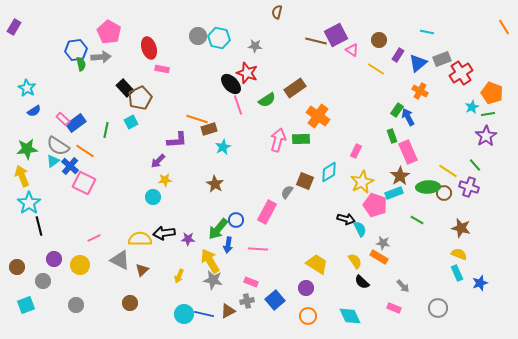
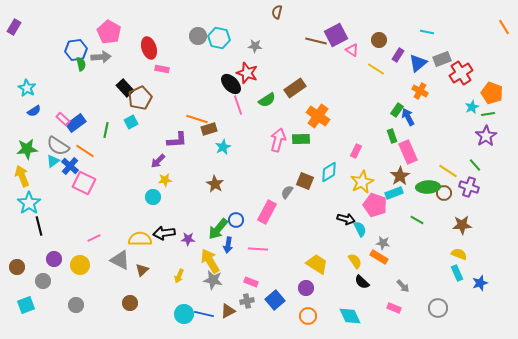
brown star at (461, 228): moved 1 px right, 3 px up; rotated 18 degrees counterclockwise
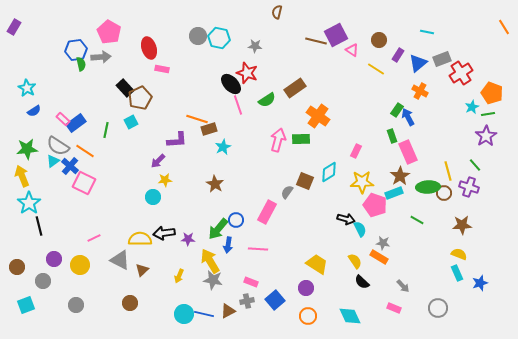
yellow line at (448, 171): rotated 42 degrees clockwise
yellow star at (362, 182): rotated 25 degrees clockwise
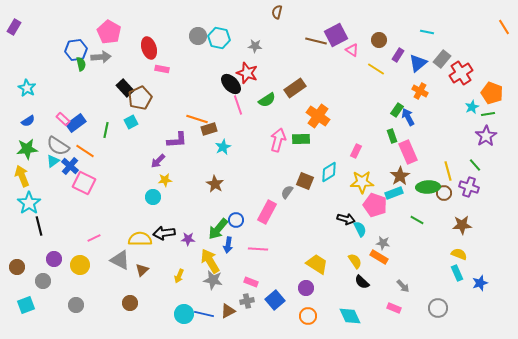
gray rectangle at (442, 59): rotated 30 degrees counterclockwise
blue semicircle at (34, 111): moved 6 px left, 10 px down
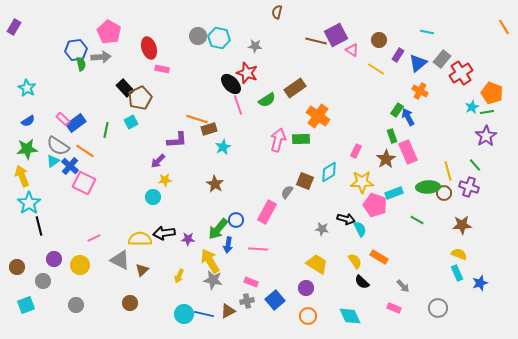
green line at (488, 114): moved 1 px left, 2 px up
brown star at (400, 176): moved 14 px left, 17 px up
gray star at (383, 243): moved 61 px left, 14 px up
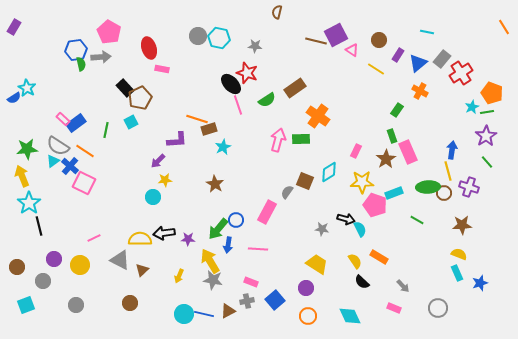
blue arrow at (408, 117): moved 44 px right, 33 px down; rotated 36 degrees clockwise
blue semicircle at (28, 121): moved 14 px left, 23 px up
green line at (475, 165): moved 12 px right, 3 px up
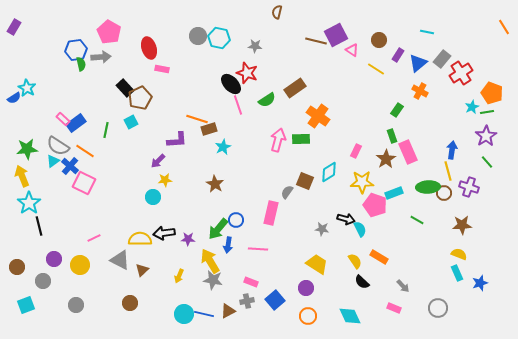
pink rectangle at (267, 212): moved 4 px right, 1 px down; rotated 15 degrees counterclockwise
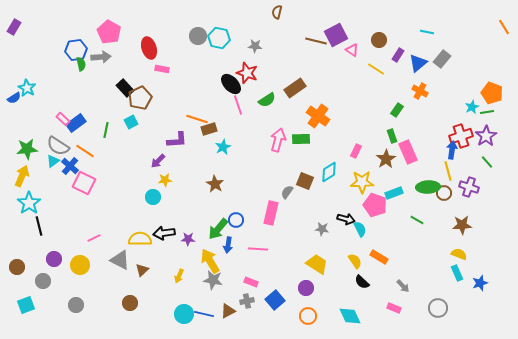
red cross at (461, 73): moved 63 px down; rotated 15 degrees clockwise
yellow arrow at (22, 176): rotated 45 degrees clockwise
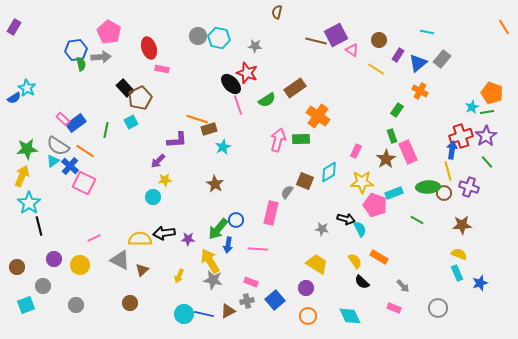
gray circle at (43, 281): moved 5 px down
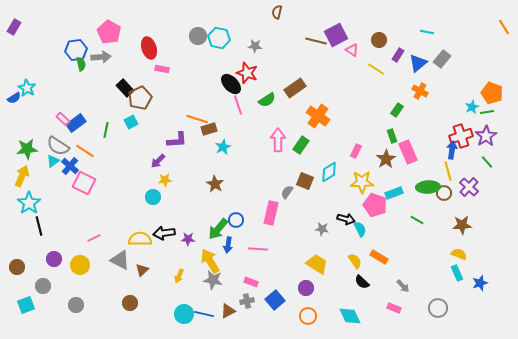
green rectangle at (301, 139): moved 6 px down; rotated 54 degrees counterclockwise
pink arrow at (278, 140): rotated 15 degrees counterclockwise
purple cross at (469, 187): rotated 24 degrees clockwise
